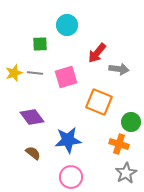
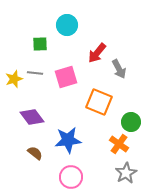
gray arrow: rotated 54 degrees clockwise
yellow star: moved 6 px down
orange cross: rotated 18 degrees clockwise
brown semicircle: moved 2 px right
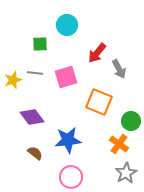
yellow star: moved 1 px left, 1 px down
green circle: moved 1 px up
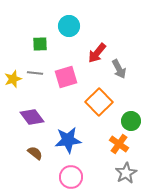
cyan circle: moved 2 px right, 1 px down
yellow star: moved 1 px up
orange square: rotated 24 degrees clockwise
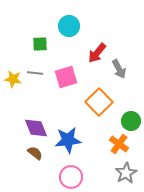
yellow star: rotated 30 degrees clockwise
purple diamond: moved 4 px right, 11 px down; rotated 15 degrees clockwise
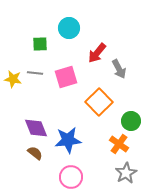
cyan circle: moved 2 px down
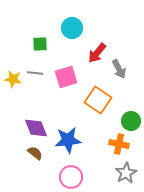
cyan circle: moved 3 px right
orange square: moved 1 px left, 2 px up; rotated 12 degrees counterclockwise
orange cross: rotated 24 degrees counterclockwise
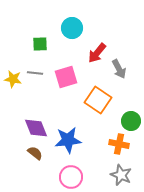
gray star: moved 5 px left, 2 px down; rotated 20 degrees counterclockwise
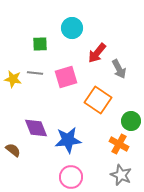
orange cross: rotated 18 degrees clockwise
brown semicircle: moved 22 px left, 3 px up
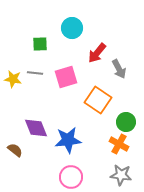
green circle: moved 5 px left, 1 px down
brown semicircle: moved 2 px right
gray star: rotated 15 degrees counterclockwise
